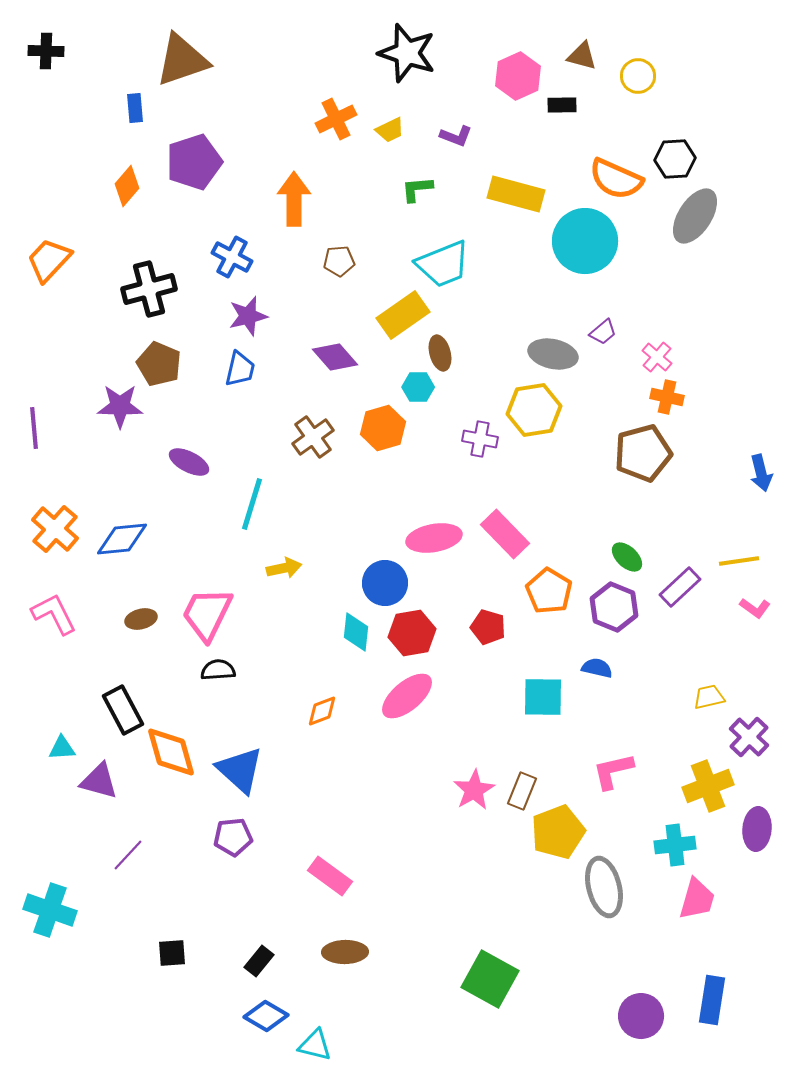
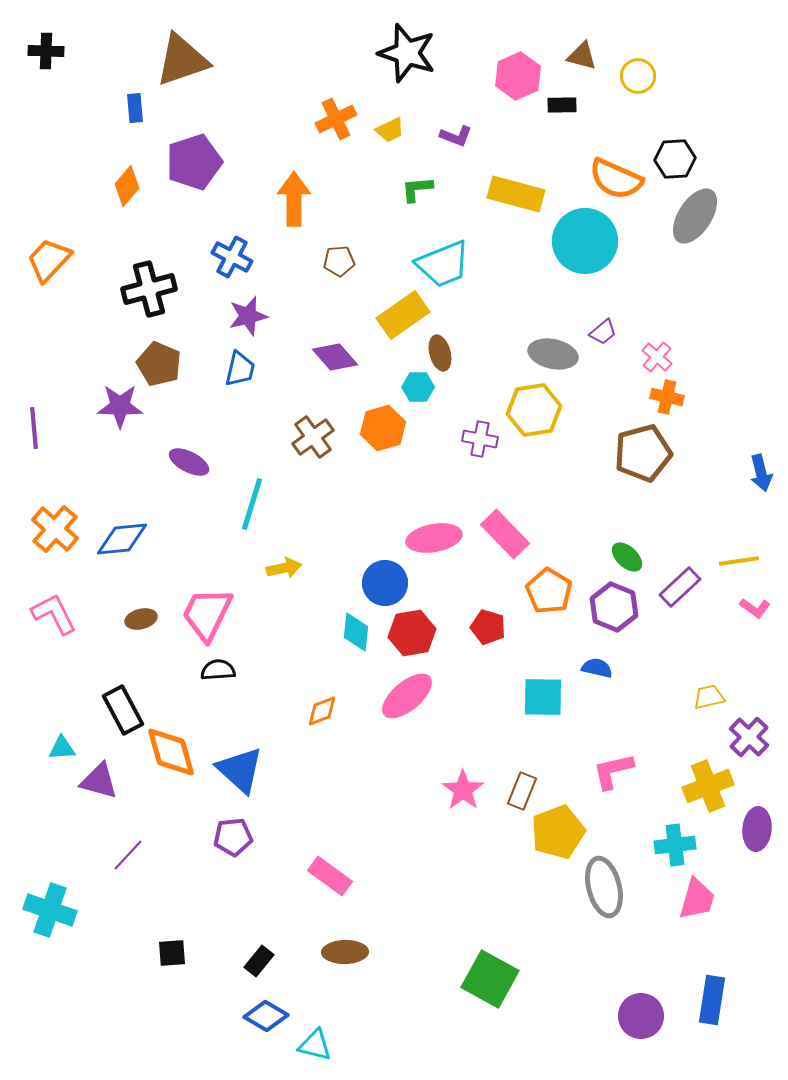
pink star at (474, 790): moved 11 px left; rotated 6 degrees counterclockwise
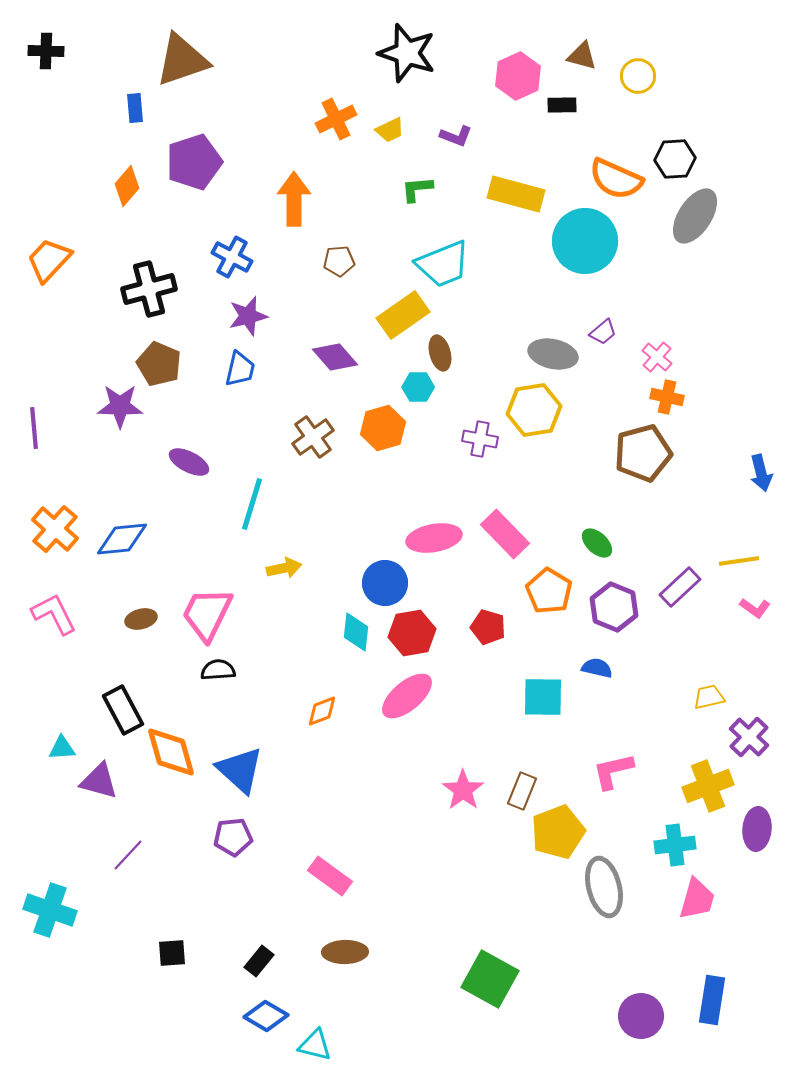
green ellipse at (627, 557): moved 30 px left, 14 px up
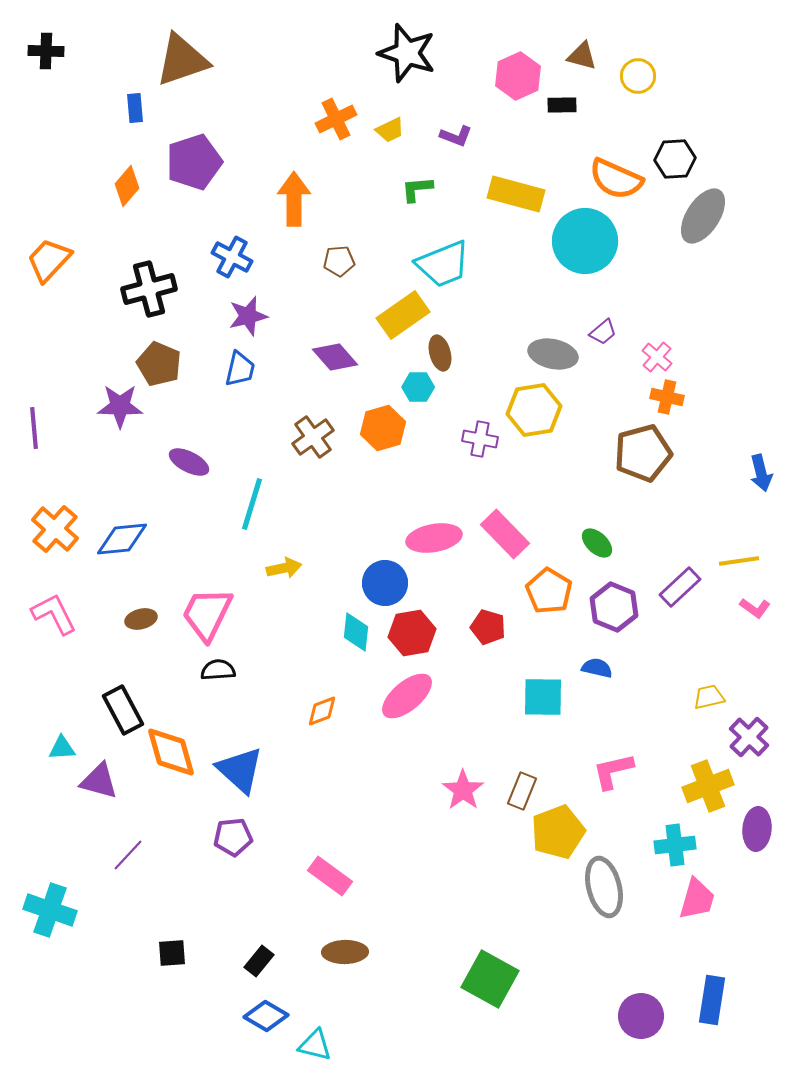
gray ellipse at (695, 216): moved 8 px right
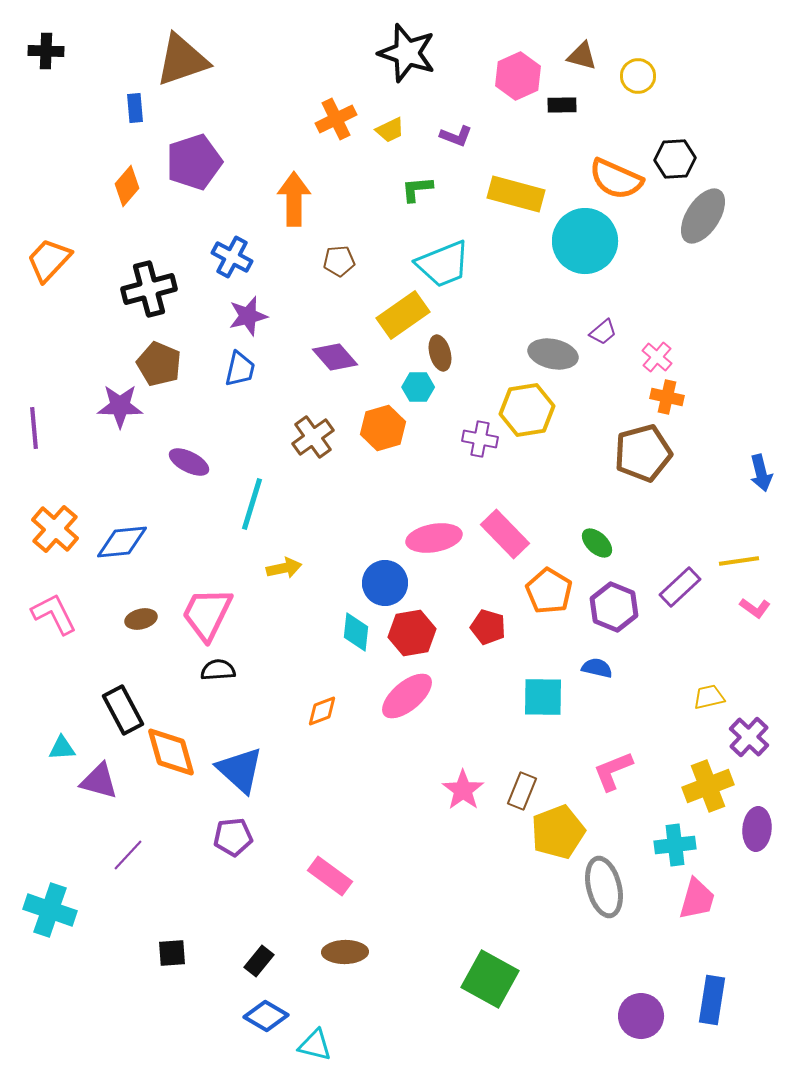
yellow hexagon at (534, 410): moved 7 px left
blue diamond at (122, 539): moved 3 px down
pink L-shape at (613, 771): rotated 9 degrees counterclockwise
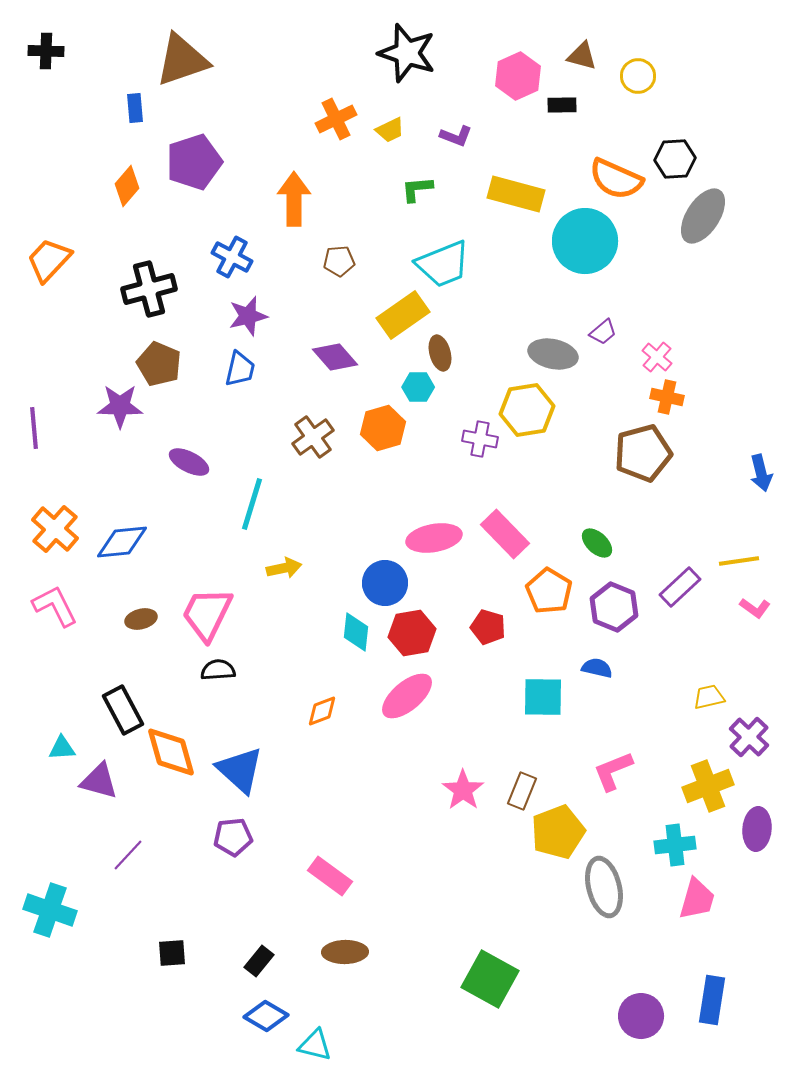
pink L-shape at (54, 614): moved 1 px right, 8 px up
